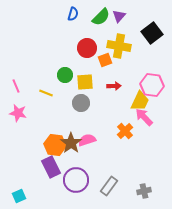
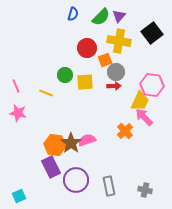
yellow cross: moved 5 px up
gray circle: moved 35 px right, 31 px up
gray rectangle: rotated 48 degrees counterclockwise
gray cross: moved 1 px right, 1 px up; rotated 24 degrees clockwise
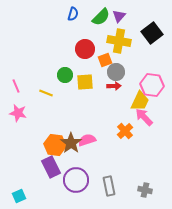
red circle: moved 2 px left, 1 px down
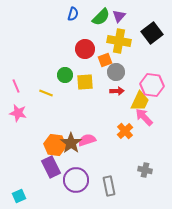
red arrow: moved 3 px right, 5 px down
gray cross: moved 20 px up
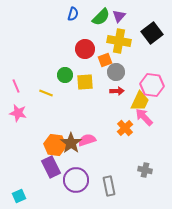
orange cross: moved 3 px up
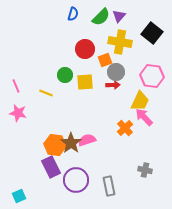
black square: rotated 15 degrees counterclockwise
yellow cross: moved 1 px right, 1 px down
pink hexagon: moved 9 px up
red arrow: moved 4 px left, 6 px up
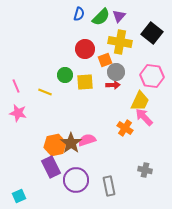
blue semicircle: moved 6 px right
yellow line: moved 1 px left, 1 px up
orange cross: rotated 14 degrees counterclockwise
orange hexagon: rotated 20 degrees counterclockwise
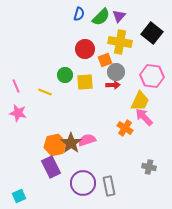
gray cross: moved 4 px right, 3 px up
purple circle: moved 7 px right, 3 px down
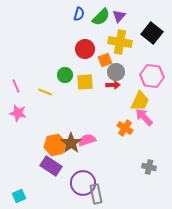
purple rectangle: moved 1 px up; rotated 30 degrees counterclockwise
gray rectangle: moved 13 px left, 8 px down
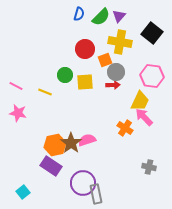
pink line: rotated 40 degrees counterclockwise
cyan square: moved 4 px right, 4 px up; rotated 16 degrees counterclockwise
